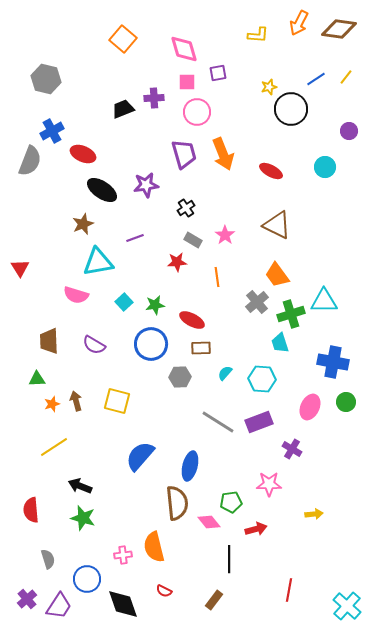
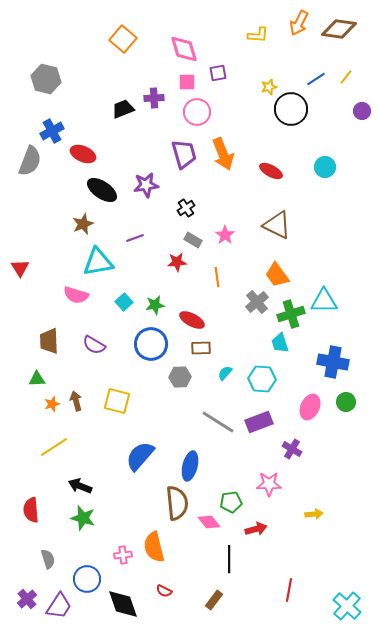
purple circle at (349, 131): moved 13 px right, 20 px up
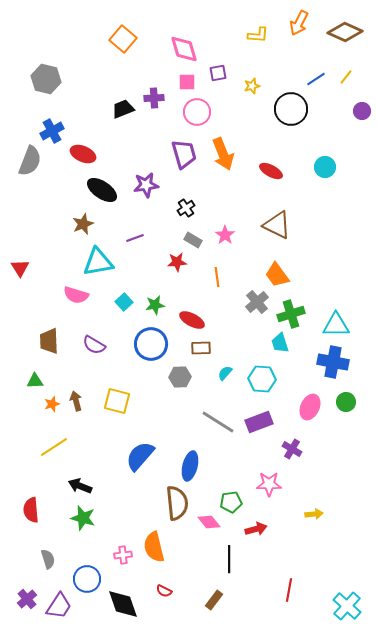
brown diamond at (339, 29): moved 6 px right, 3 px down; rotated 16 degrees clockwise
yellow star at (269, 87): moved 17 px left, 1 px up
cyan triangle at (324, 301): moved 12 px right, 24 px down
green triangle at (37, 379): moved 2 px left, 2 px down
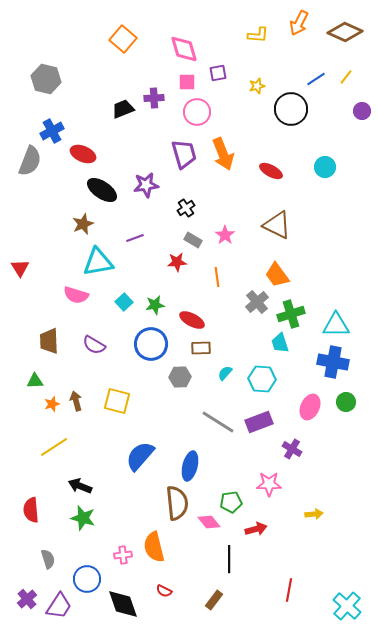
yellow star at (252, 86): moved 5 px right
